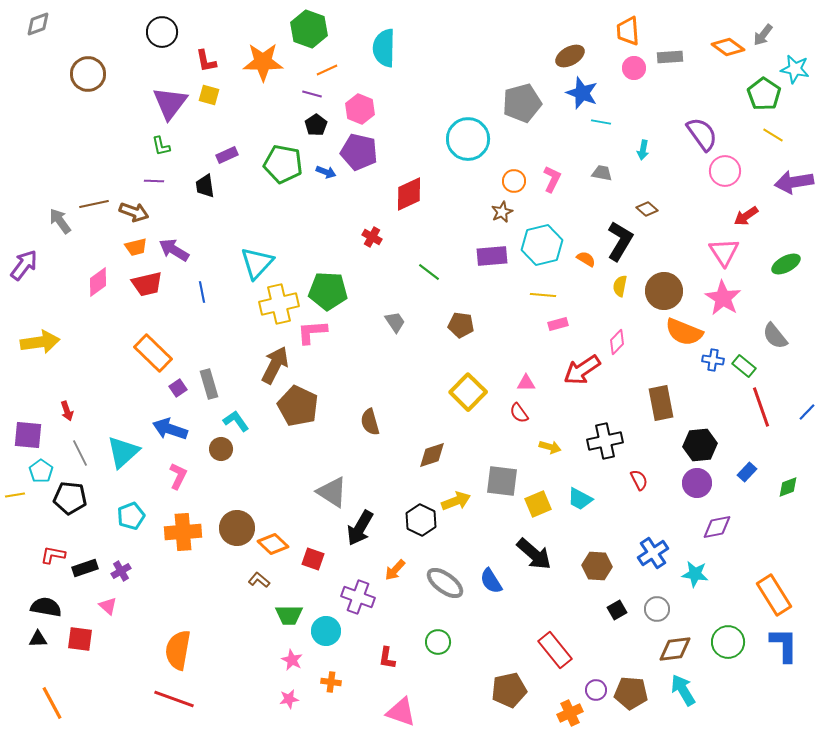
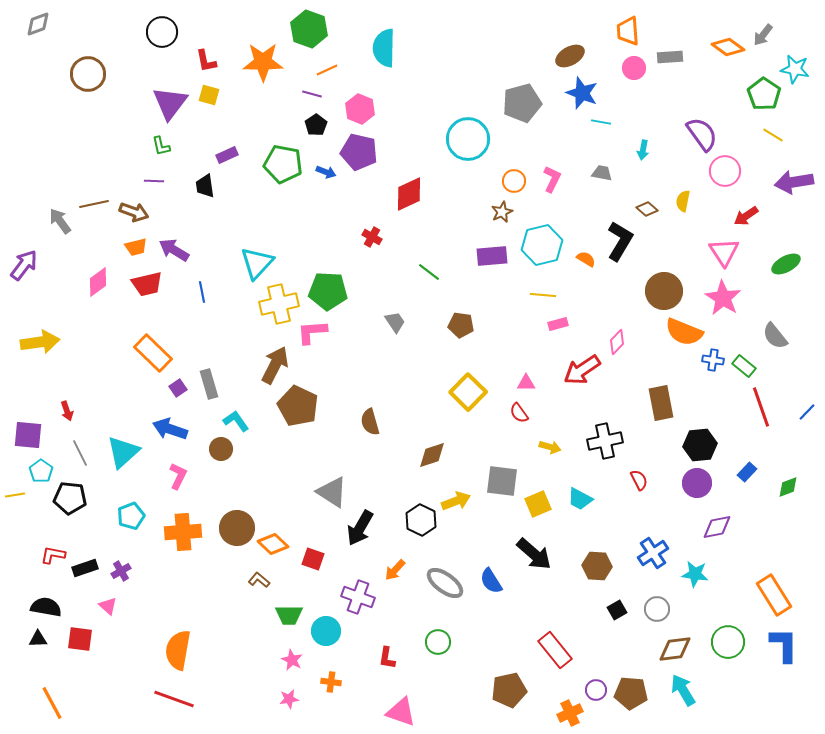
yellow semicircle at (620, 286): moved 63 px right, 85 px up
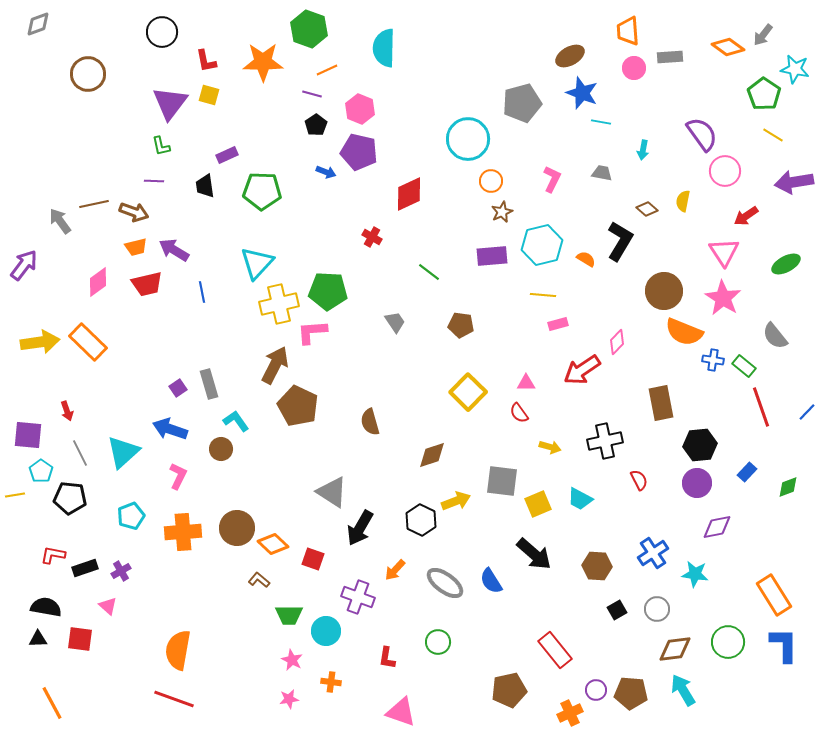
green pentagon at (283, 164): moved 21 px left, 27 px down; rotated 9 degrees counterclockwise
orange circle at (514, 181): moved 23 px left
orange rectangle at (153, 353): moved 65 px left, 11 px up
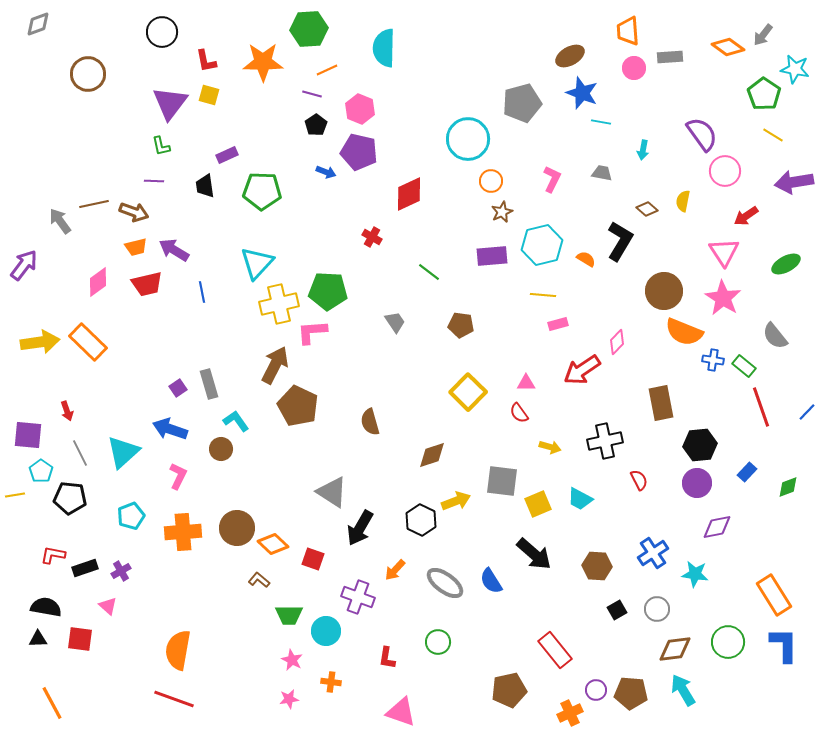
green hexagon at (309, 29): rotated 24 degrees counterclockwise
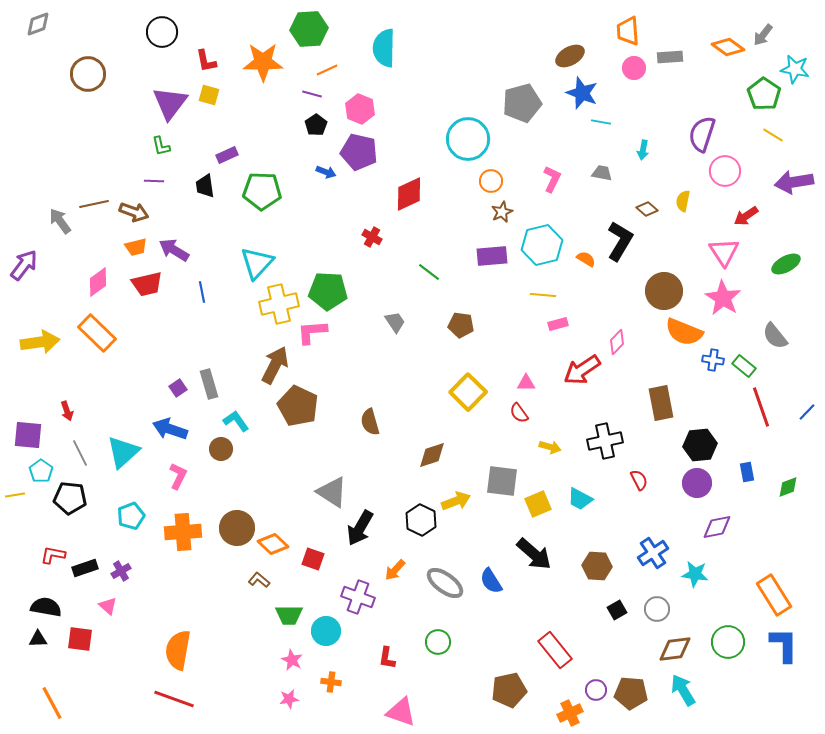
purple semicircle at (702, 134): rotated 126 degrees counterclockwise
orange rectangle at (88, 342): moved 9 px right, 9 px up
blue rectangle at (747, 472): rotated 54 degrees counterclockwise
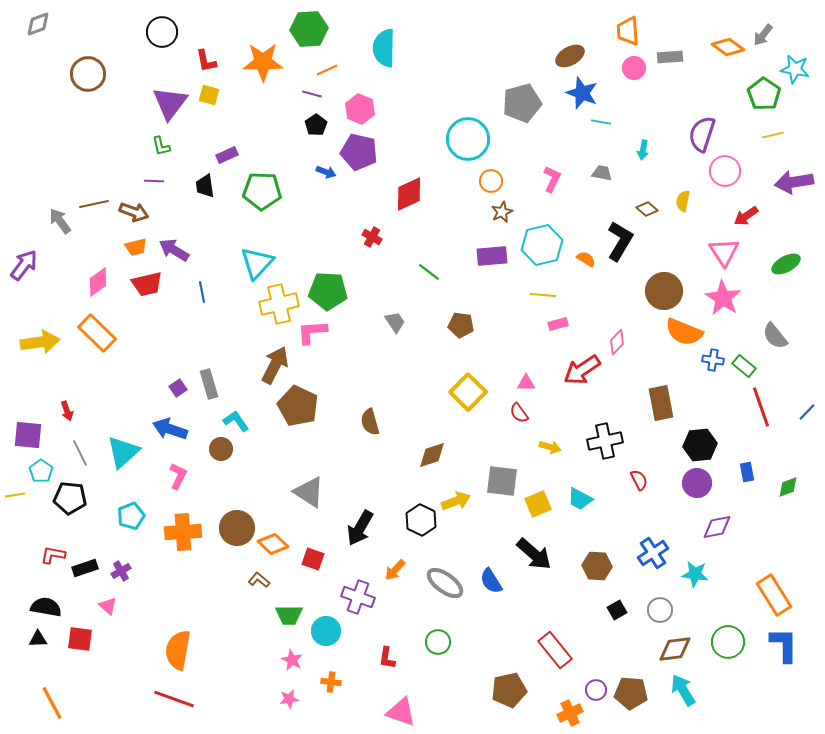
yellow line at (773, 135): rotated 45 degrees counterclockwise
gray triangle at (332, 492): moved 23 px left
gray circle at (657, 609): moved 3 px right, 1 px down
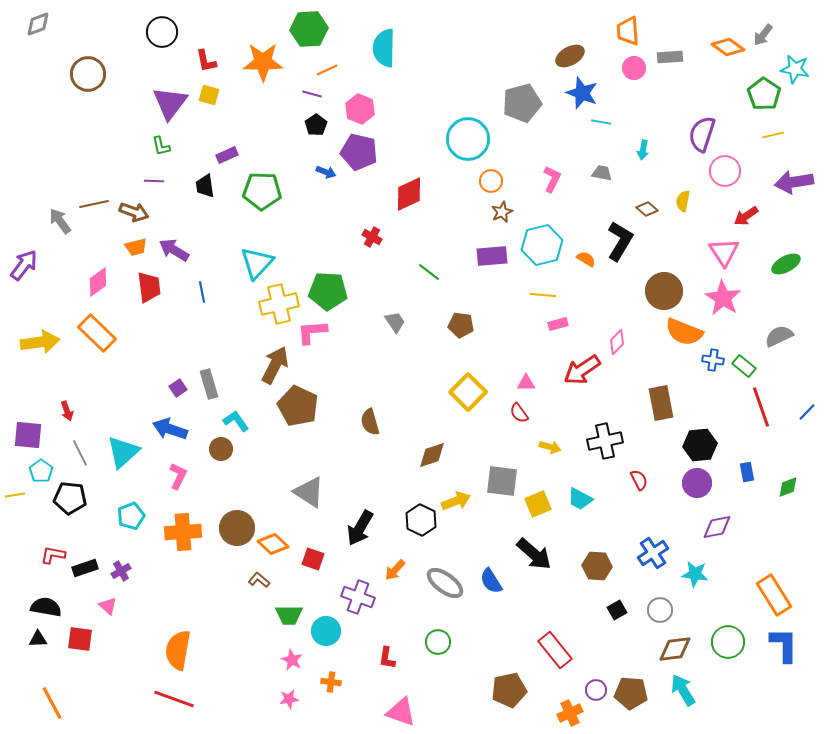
red trapezoid at (147, 284): moved 2 px right, 3 px down; rotated 84 degrees counterclockwise
gray semicircle at (775, 336): moved 4 px right; rotated 104 degrees clockwise
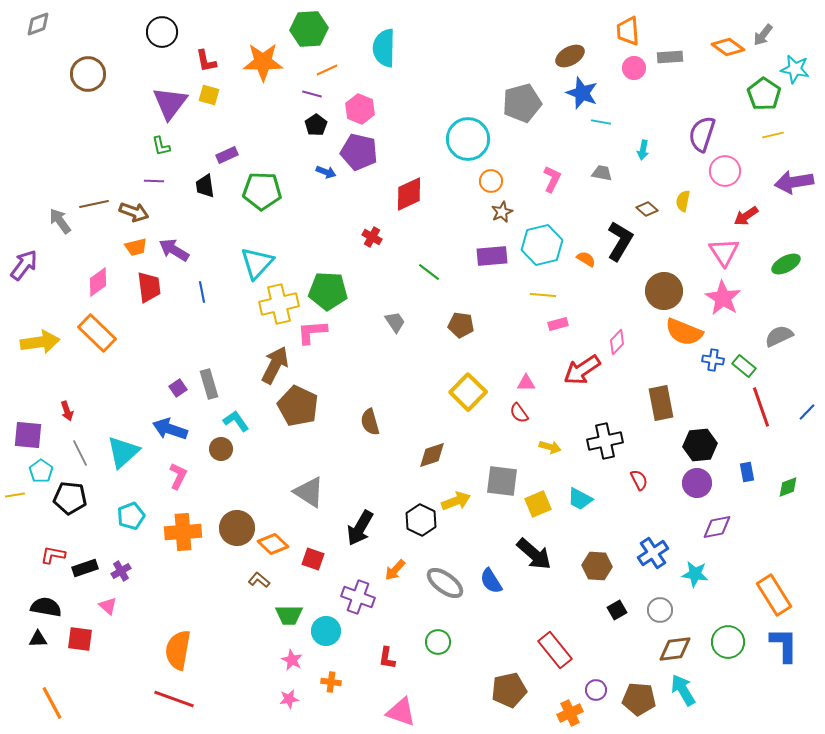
brown pentagon at (631, 693): moved 8 px right, 6 px down
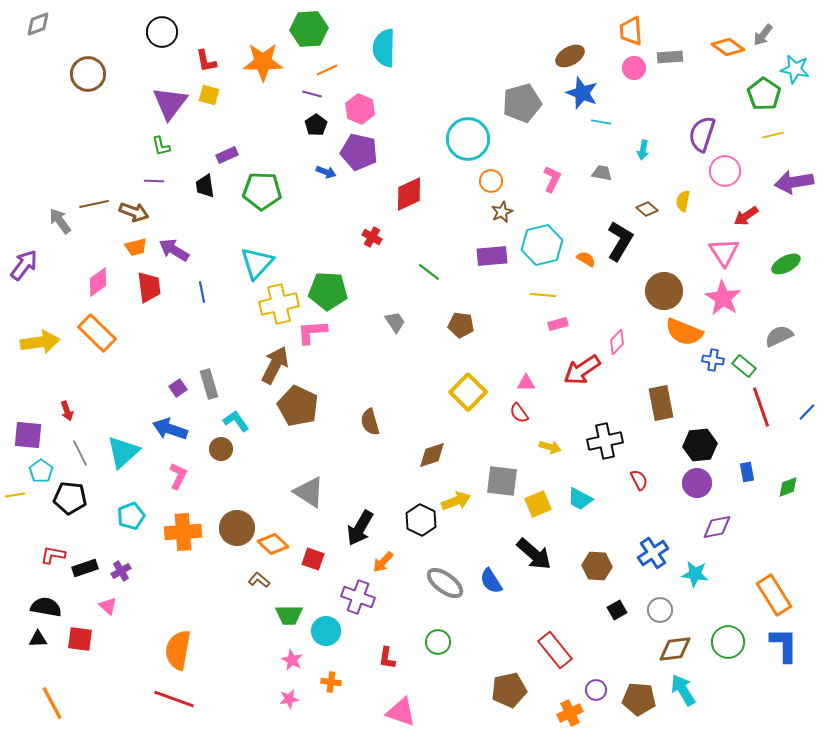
orange trapezoid at (628, 31): moved 3 px right
orange arrow at (395, 570): moved 12 px left, 8 px up
